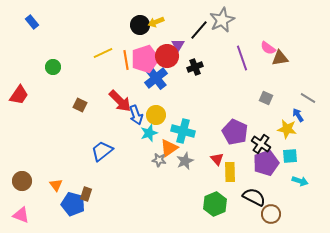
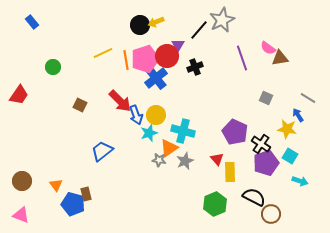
cyan square at (290, 156): rotated 35 degrees clockwise
brown rectangle at (86, 194): rotated 32 degrees counterclockwise
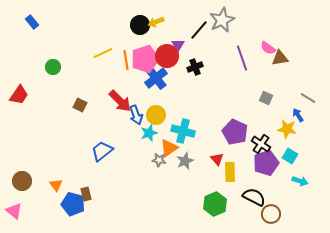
pink triangle at (21, 215): moved 7 px left, 4 px up; rotated 18 degrees clockwise
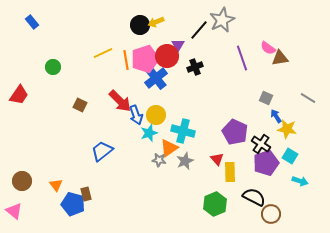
blue arrow at (298, 115): moved 22 px left, 1 px down
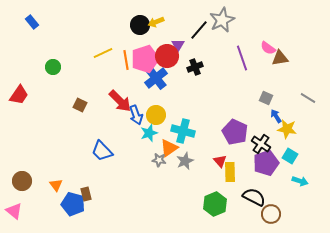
blue trapezoid at (102, 151): rotated 95 degrees counterclockwise
red triangle at (217, 159): moved 3 px right, 2 px down
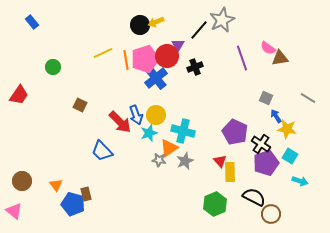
red arrow at (120, 101): moved 21 px down
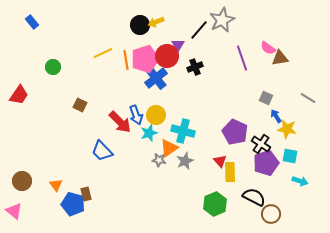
cyan square at (290, 156): rotated 21 degrees counterclockwise
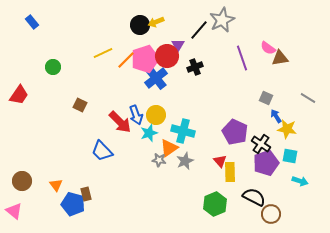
orange line at (126, 60): rotated 54 degrees clockwise
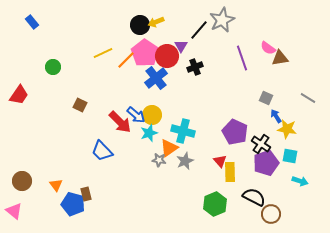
purple triangle at (178, 45): moved 3 px right, 1 px down
pink pentagon at (145, 59): moved 6 px up; rotated 20 degrees counterclockwise
blue arrow at (136, 115): rotated 30 degrees counterclockwise
yellow circle at (156, 115): moved 4 px left
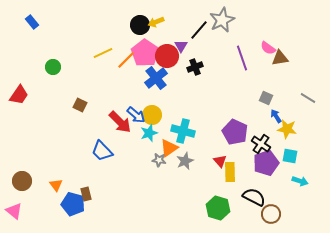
green hexagon at (215, 204): moved 3 px right, 4 px down; rotated 20 degrees counterclockwise
